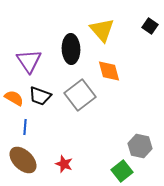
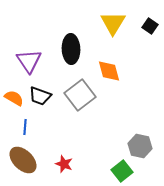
yellow triangle: moved 11 px right, 7 px up; rotated 12 degrees clockwise
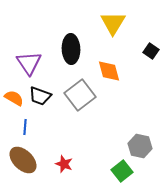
black square: moved 1 px right, 25 px down
purple triangle: moved 2 px down
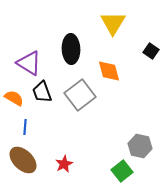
purple triangle: rotated 24 degrees counterclockwise
black trapezoid: moved 2 px right, 4 px up; rotated 50 degrees clockwise
red star: rotated 24 degrees clockwise
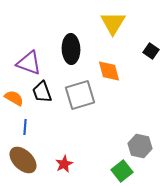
purple triangle: rotated 12 degrees counterclockwise
gray square: rotated 20 degrees clockwise
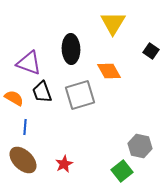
orange diamond: rotated 15 degrees counterclockwise
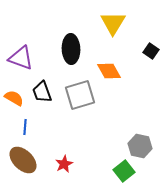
purple triangle: moved 8 px left, 5 px up
green square: moved 2 px right
